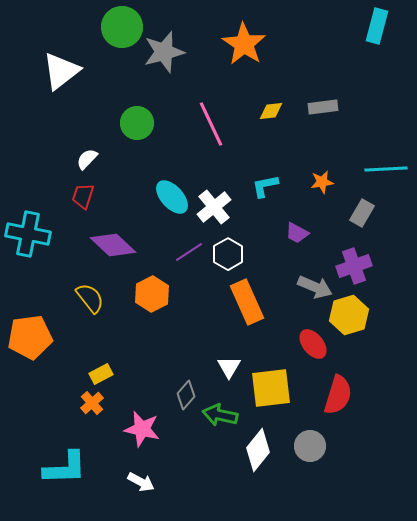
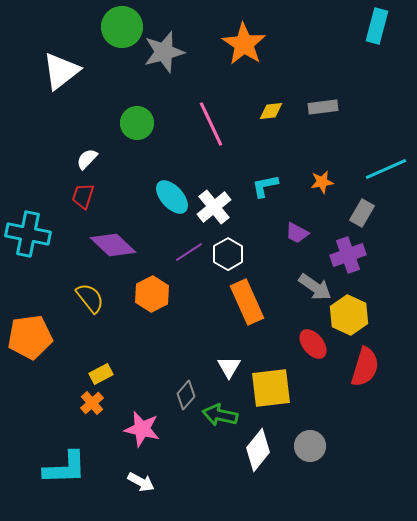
cyan line at (386, 169): rotated 21 degrees counterclockwise
purple cross at (354, 266): moved 6 px left, 11 px up
gray arrow at (315, 287): rotated 12 degrees clockwise
yellow hexagon at (349, 315): rotated 18 degrees counterclockwise
red semicircle at (338, 395): moved 27 px right, 28 px up
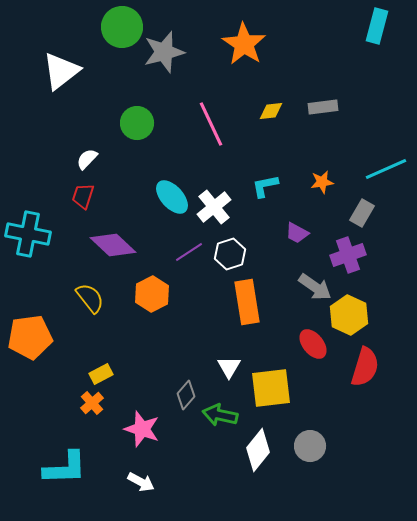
white hexagon at (228, 254): moved 2 px right; rotated 12 degrees clockwise
orange rectangle at (247, 302): rotated 15 degrees clockwise
pink star at (142, 429): rotated 6 degrees clockwise
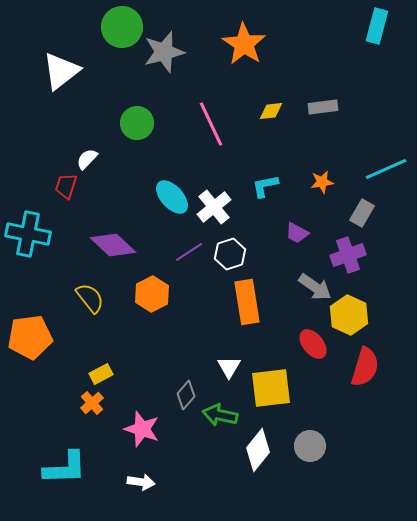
red trapezoid at (83, 196): moved 17 px left, 10 px up
white arrow at (141, 482): rotated 20 degrees counterclockwise
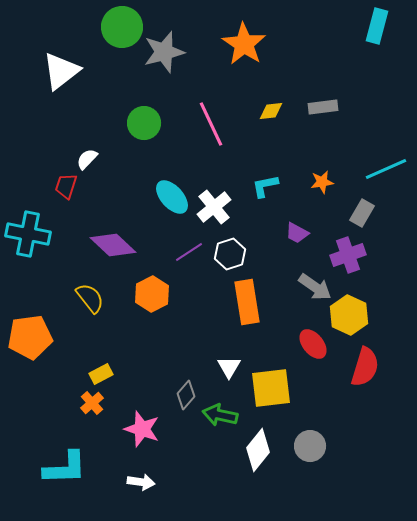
green circle at (137, 123): moved 7 px right
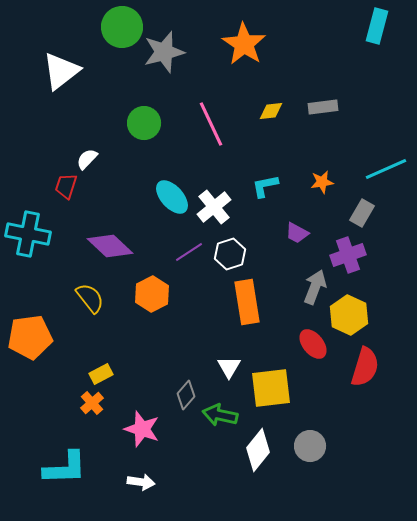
purple diamond at (113, 245): moved 3 px left, 1 px down
gray arrow at (315, 287): rotated 104 degrees counterclockwise
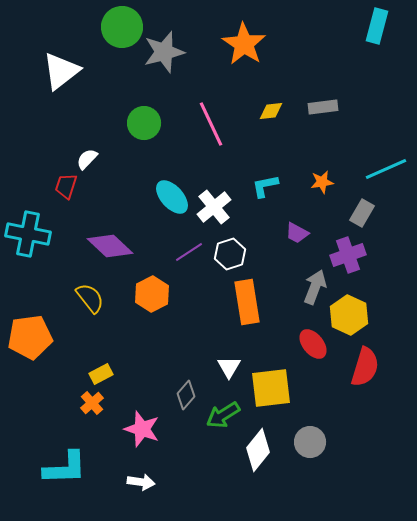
green arrow at (220, 415): moved 3 px right; rotated 44 degrees counterclockwise
gray circle at (310, 446): moved 4 px up
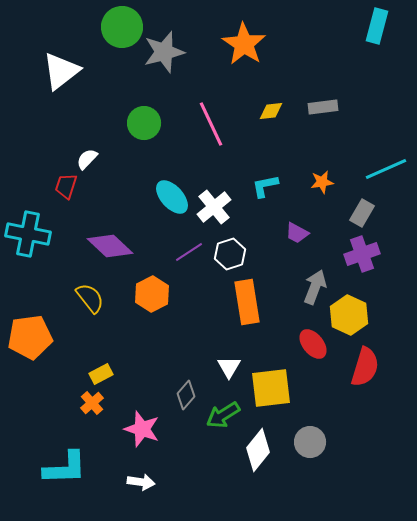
purple cross at (348, 255): moved 14 px right, 1 px up
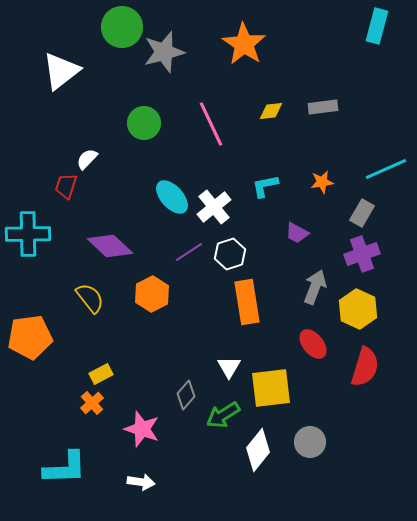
cyan cross at (28, 234): rotated 12 degrees counterclockwise
yellow hexagon at (349, 315): moved 9 px right, 6 px up
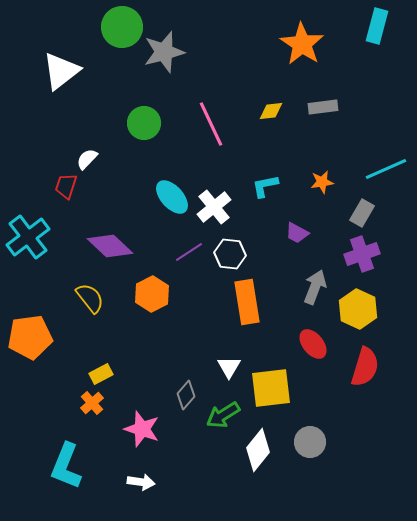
orange star at (244, 44): moved 58 px right
cyan cross at (28, 234): moved 3 px down; rotated 36 degrees counterclockwise
white hexagon at (230, 254): rotated 24 degrees clockwise
cyan L-shape at (65, 468): moved 1 px right, 2 px up; rotated 114 degrees clockwise
